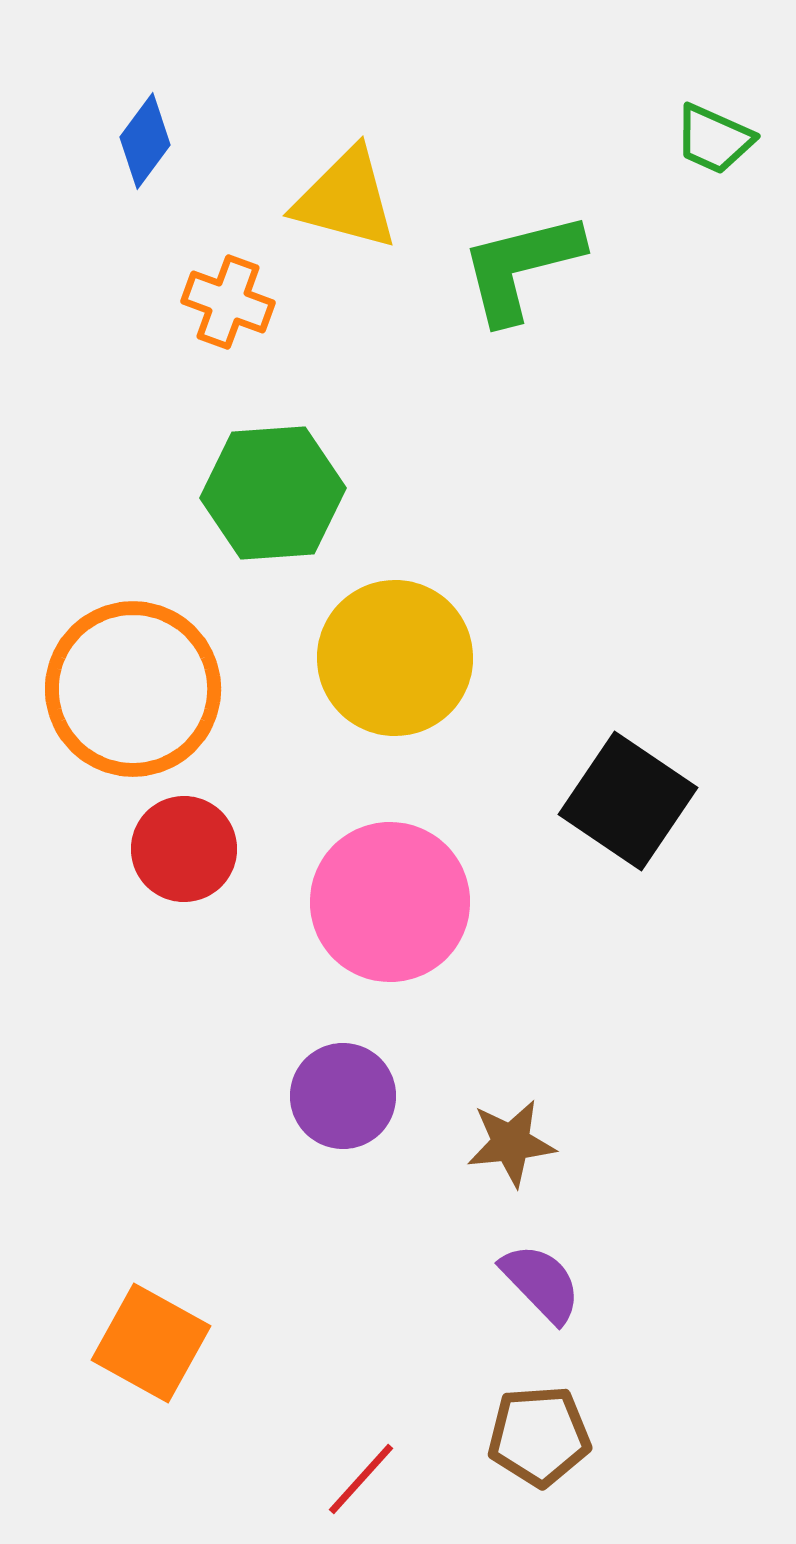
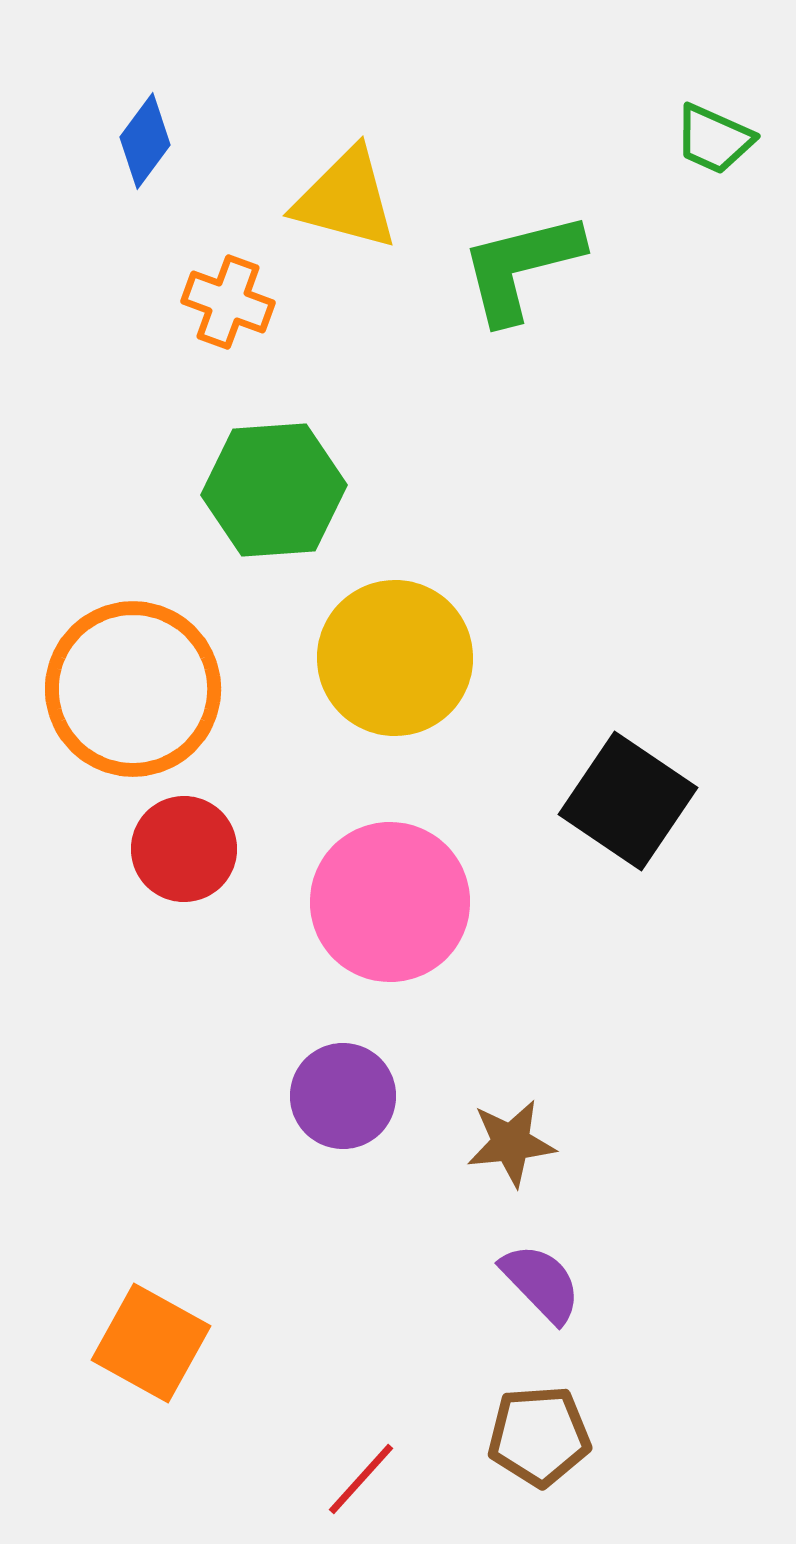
green hexagon: moved 1 px right, 3 px up
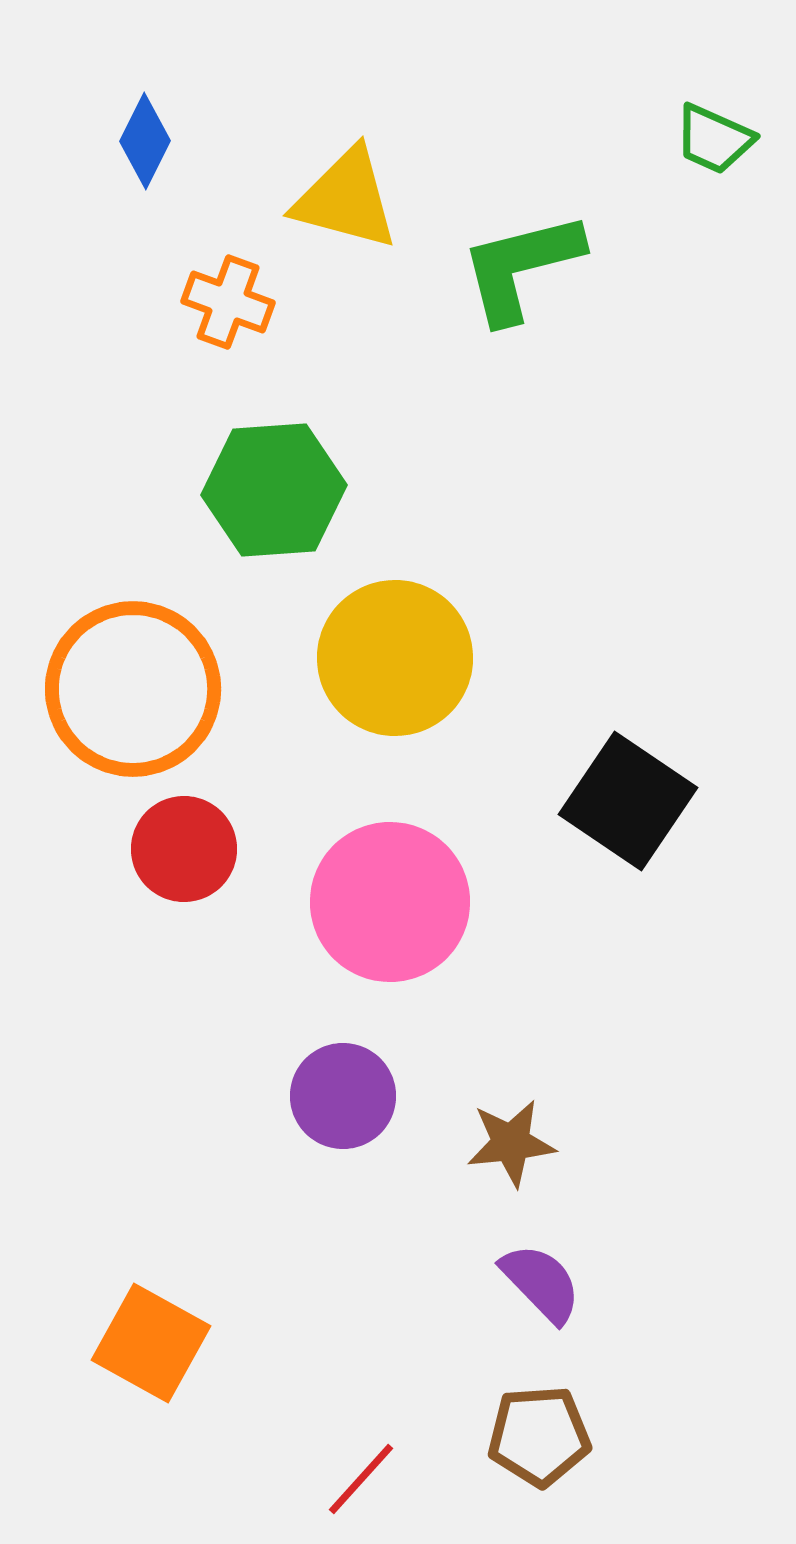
blue diamond: rotated 10 degrees counterclockwise
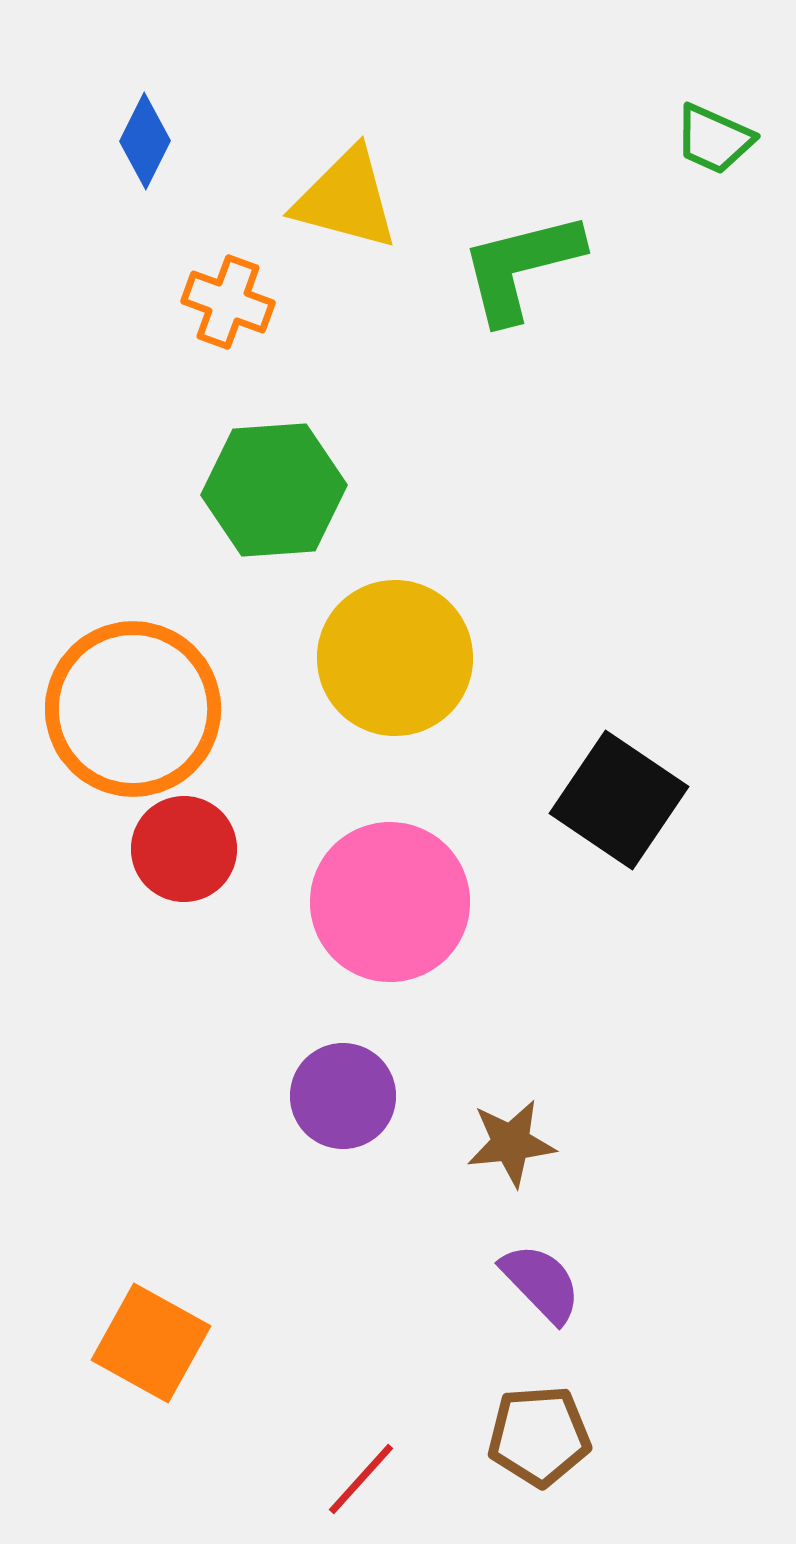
orange circle: moved 20 px down
black square: moved 9 px left, 1 px up
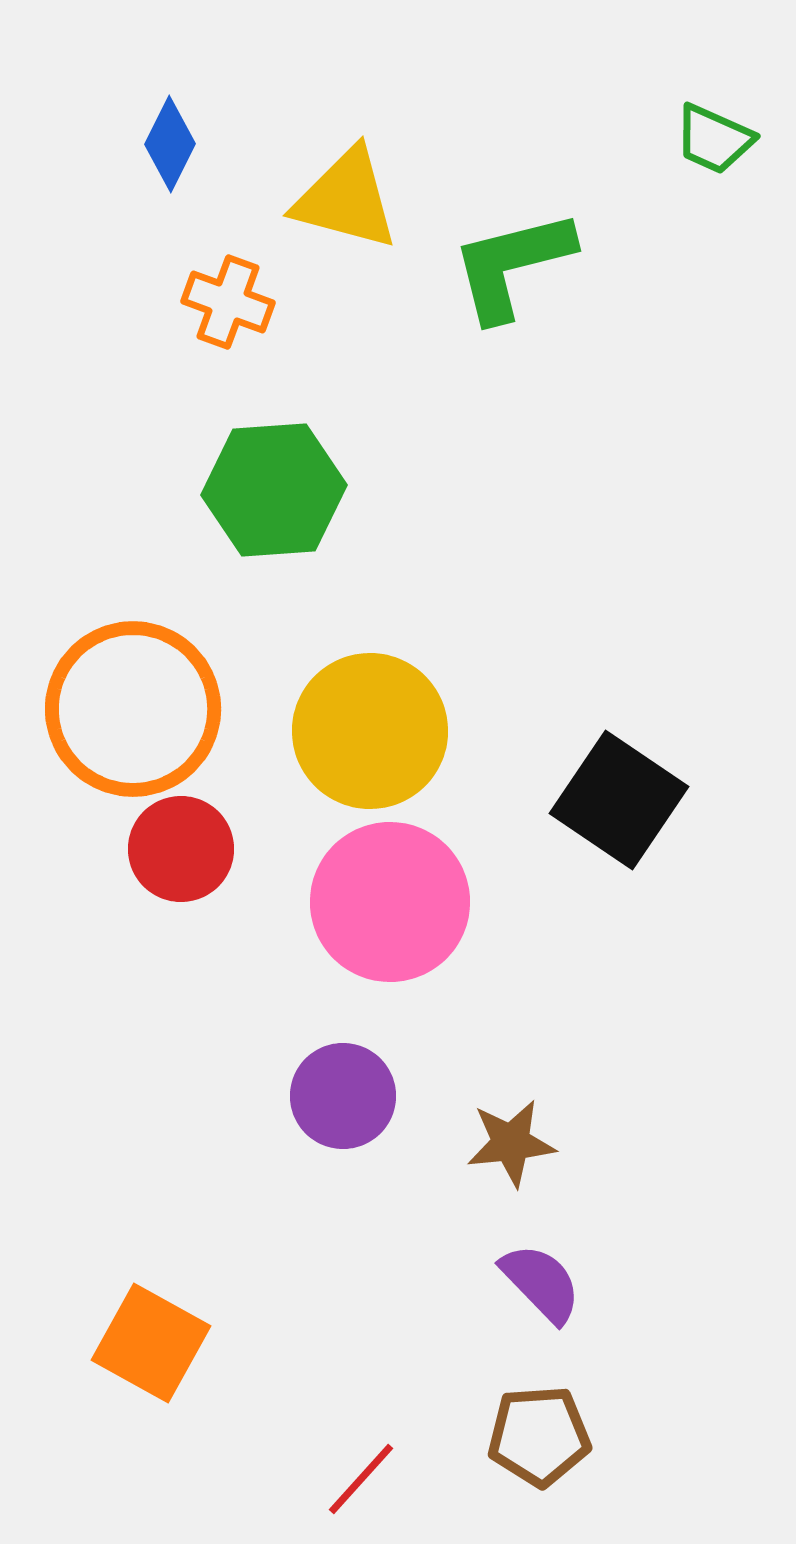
blue diamond: moved 25 px right, 3 px down
green L-shape: moved 9 px left, 2 px up
yellow circle: moved 25 px left, 73 px down
red circle: moved 3 px left
